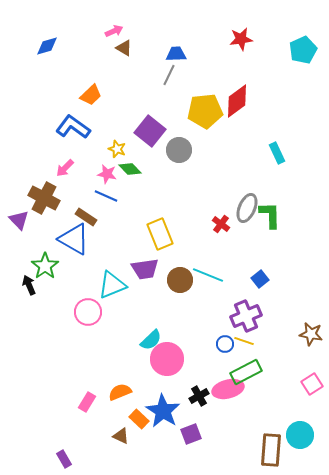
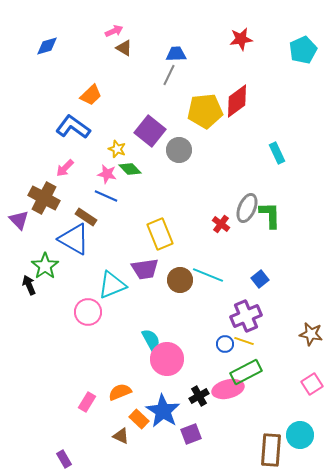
cyan semicircle at (151, 340): rotated 75 degrees counterclockwise
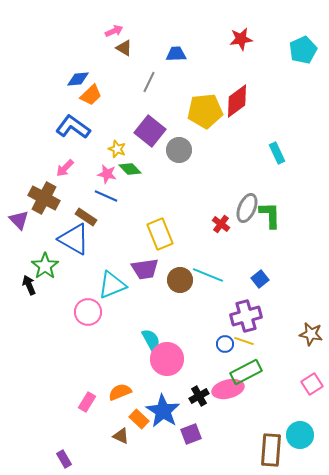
blue diamond at (47, 46): moved 31 px right, 33 px down; rotated 10 degrees clockwise
gray line at (169, 75): moved 20 px left, 7 px down
purple cross at (246, 316): rotated 8 degrees clockwise
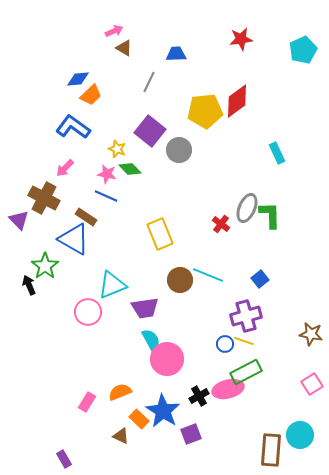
purple trapezoid at (145, 269): moved 39 px down
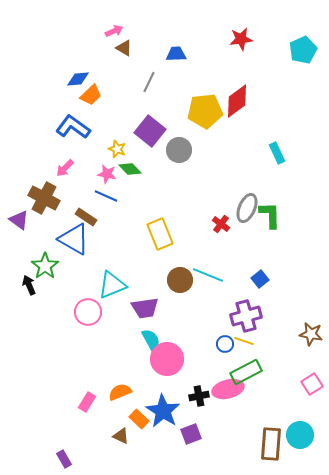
purple triangle at (19, 220): rotated 10 degrees counterclockwise
black cross at (199, 396): rotated 18 degrees clockwise
brown rectangle at (271, 450): moved 6 px up
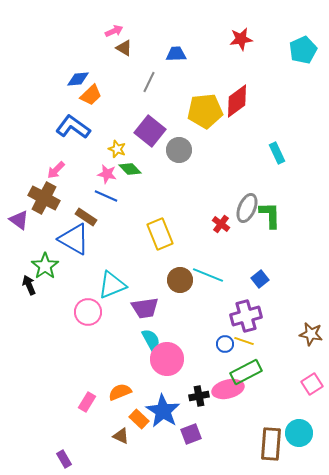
pink arrow at (65, 168): moved 9 px left, 2 px down
cyan circle at (300, 435): moved 1 px left, 2 px up
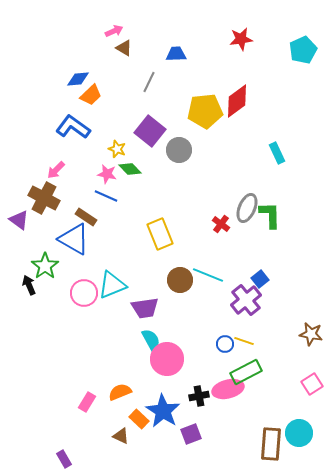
pink circle at (88, 312): moved 4 px left, 19 px up
purple cross at (246, 316): moved 16 px up; rotated 24 degrees counterclockwise
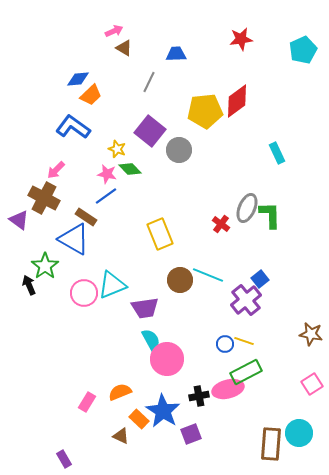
blue line at (106, 196): rotated 60 degrees counterclockwise
